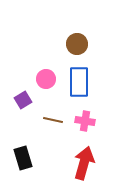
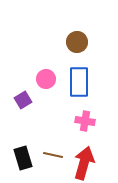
brown circle: moved 2 px up
brown line: moved 35 px down
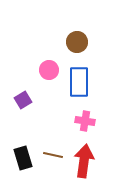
pink circle: moved 3 px right, 9 px up
red arrow: moved 2 px up; rotated 8 degrees counterclockwise
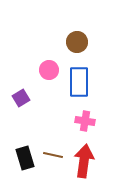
purple square: moved 2 px left, 2 px up
black rectangle: moved 2 px right
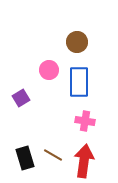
brown line: rotated 18 degrees clockwise
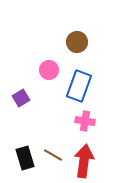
blue rectangle: moved 4 px down; rotated 20 degrees clockwise
